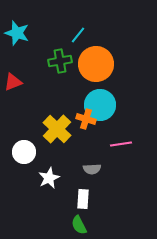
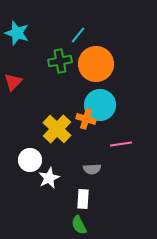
red triangle: rotated 24 degrees counterclockwise
white circle: moved 6 px right, 8 px down
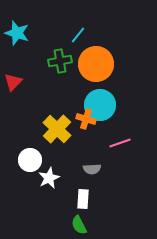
pink line: moved 1 px left, 1 px up; rotated 10 degrees counterclockwise
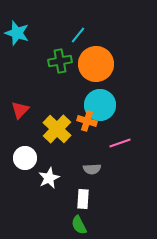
red triangle: moved 7 px right, 28 px down
orange cross: moved 1 px right, 2 px down
white circle: moved 5 px left, 2 px up
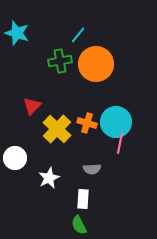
cyan circle: moved 16 px right, 17 px down
red triangle: moved 12 px right, 4 px up
orange cross: moved 2 px down
pink line: rotated 60 degrees counterclockwise
white circle: moved 10 px left
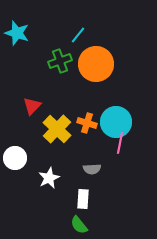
green cross: rotated 10 degrees counterclockwise
green semicircle: rotated 12 degrees counterclockwise
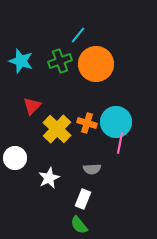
cyan star: moved 4 px right, 28 px down
white rectangle: rotated 18 degrees clockwise
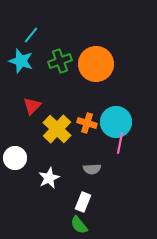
cyan line: moved 47 px left
white rectangle: moved 3 px down
